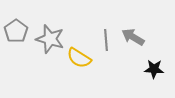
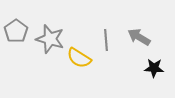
gray arrow: moved 6 px right
black star: moved 1 px up
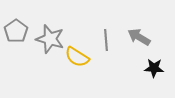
yellow semicircle: moved 2 px left, 1 px up
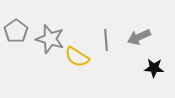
gray arrow: rotated 55 degrees counterclockwise
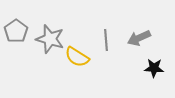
gray arrow: moved 1 px down
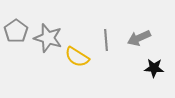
gray star: moved 2 px left, 1 px up
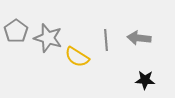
gray arrow: rotated 30 degrees clockwise
black star: moved 9 px left, 12 px down
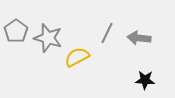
gray line: moved 1 px right, 7 px up; rotated 30 degrees clockwise
yellow semicircle: rotated 120 degrees clockwise
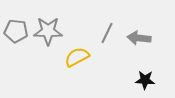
gray pentagon: rotated 30 degrees counterclockwise
gray star: moved 7 px up; rotated 16 degrees counterclockwise
